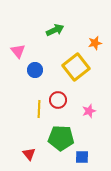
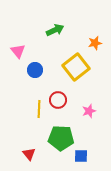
blue square: moved 1 px left, 1 px up
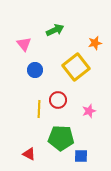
pink triangle: moved 6 px right, 7 px up
red triangle: rotated 24 degrees counterclockwise
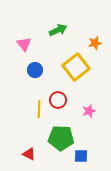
green arrow: moved 3 px right
